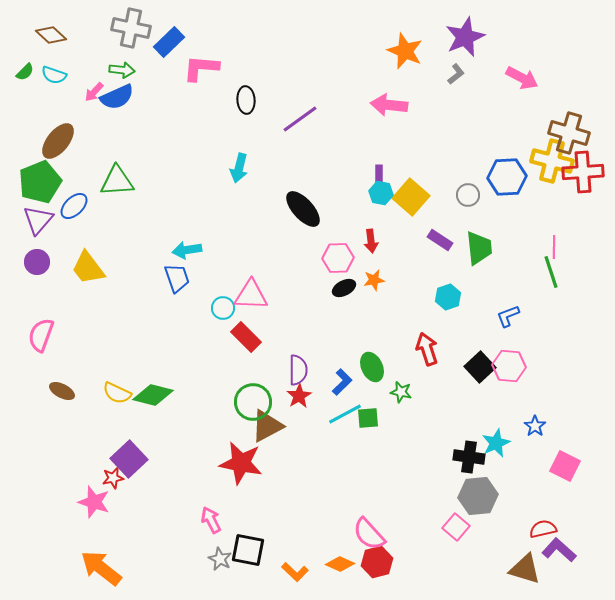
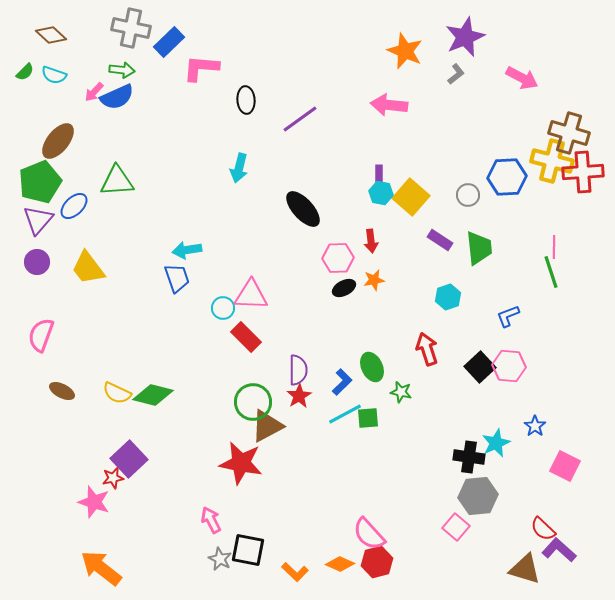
red semicircle at (543, 529): rotated 124 degrees counterclockwise
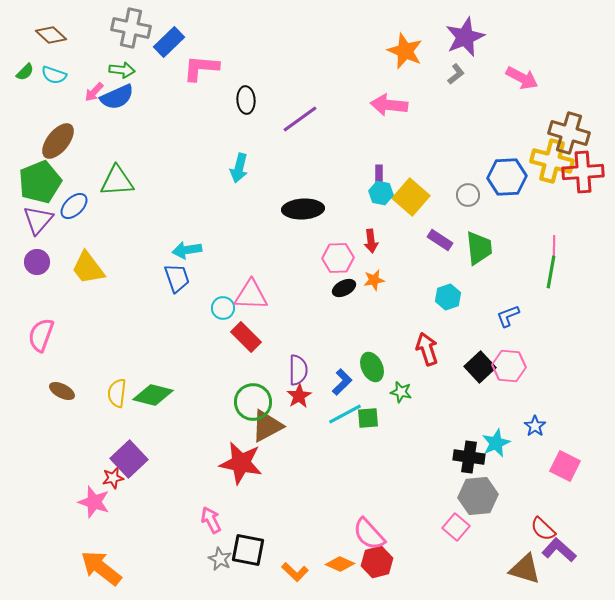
black ellipse at (303, 209): rotated 51 degrees counterclockwise
green line at (551, 272): rotated 28 degrees clockwise
yellow semicircle at (117, 393): rotated 72 degrees clockwise
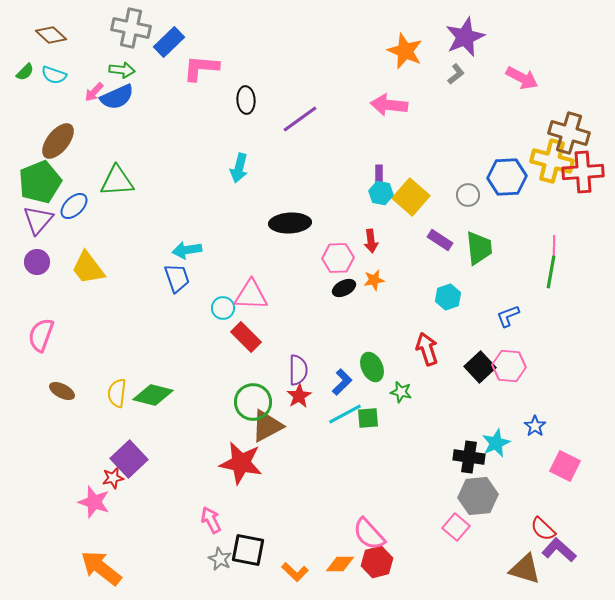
black ellipse at (303, 209): moved 13 px left, 14 px down
orange diamond at (340, 564): rotated 24 degrees counterclockwise
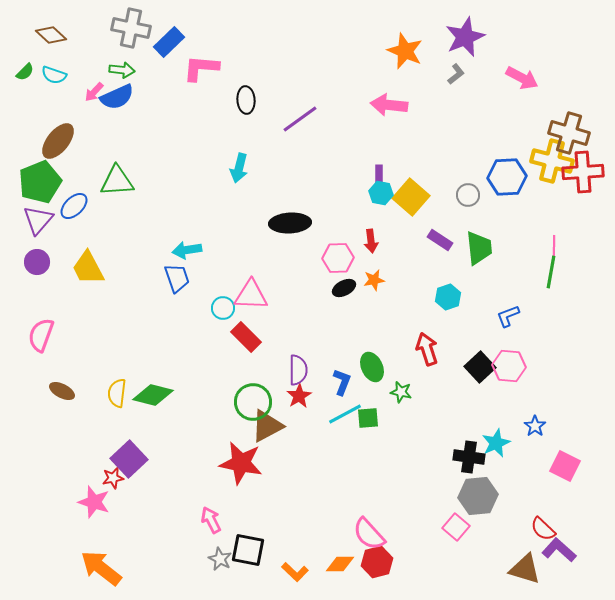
yellow trapezoid at (88, 268): rotated 9 degrees clockwise
blue L-shape at (342, 382): rotated 24 degrees counterclockwise
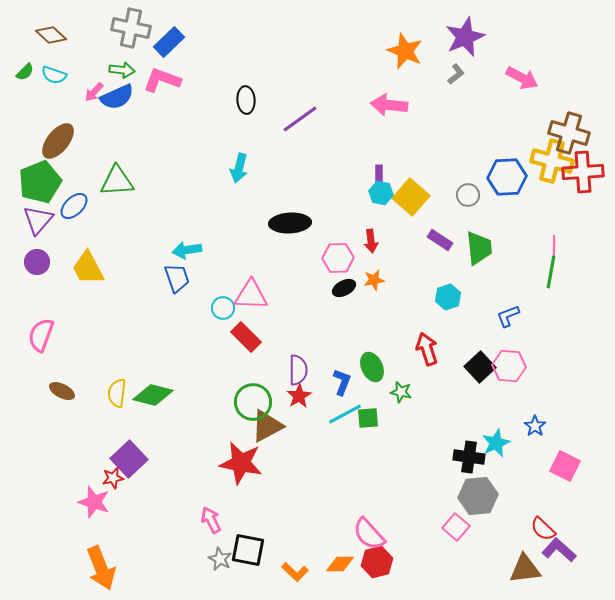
pink L-shape at (201, 68): moved 39 px left, 12 px down; rotated 15 degrees clockwise
orange arrow at (101, 568): rotated 150 degrees counterclockwise
brown triangle at (525, 569): rotated 24 degrees counterclockwise
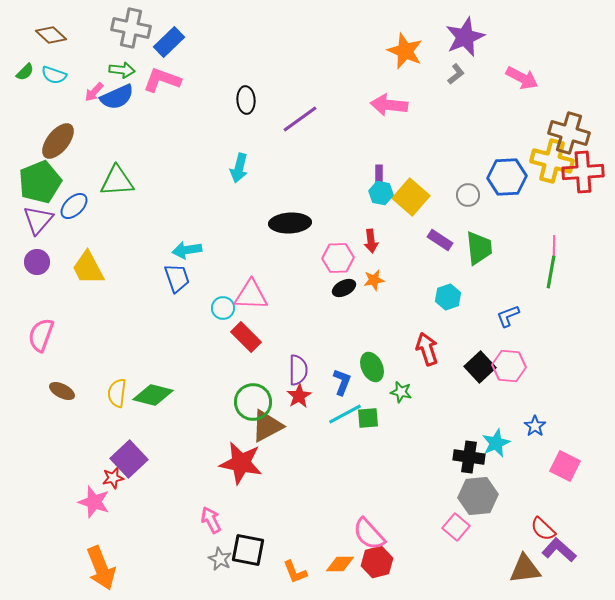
orange L-shape at (295, 572): rotated 24 degrees clockwise
